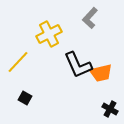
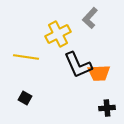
yellow cross: moved 9 px right
yellow line: moved 8 px right, 5 px up; rotated 55 degrees clockwise
orange trapezoid: moved 2 px left; rotated 10 degrees clockwise
black cross: moved 3 px left, 1 px up; rotated 35 degrees counterclockwise
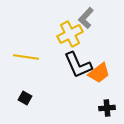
gray L-shape: moved 4 px left
yellow cross: moved 12 px right
orange trapezoid: rotated 35 degrees counterclockwise
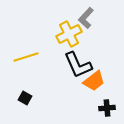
yellow cross: moved 1 px left
yellow line: rotated 25 degrees counterclockwise
orange trapezoid: moved 5 px left, 8 px down
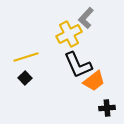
black square: moved 20 px up; rotated 16 degrees clockwise
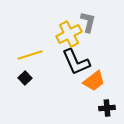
gray L-shape: moved 2 px right, 4 px down; rotated 150 degrees clockwise
yellow line: moved 4 px right, 2 px up
black L-shape: moved 2 px left, 3 px up
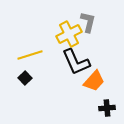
orange trapezoid: rotated 10 degrees counterclockwise
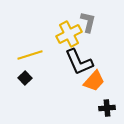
black L-shape: moved 3 px right
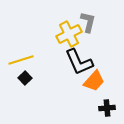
yellow line: moved 9 px left, 5 px down
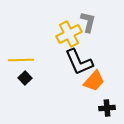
yellow line: rotated 15 degrees clockwise
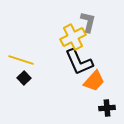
yellow cross: moved 4 px right, 3 px down
yellow line: rotated 20 degrees clockwise
black square: moved 1 px left
